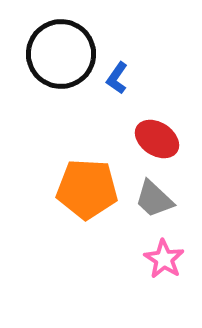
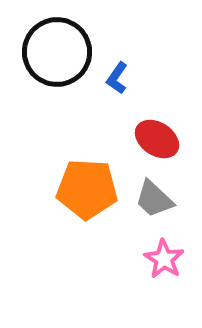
black circle: moved 4 px left, 2 px up
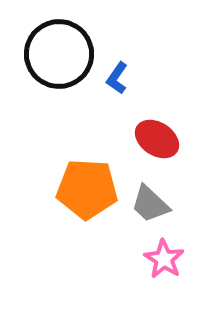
black circle: moved 2 px right, 2 px down
gray trapezoid: moved 4 px left, 5 px down
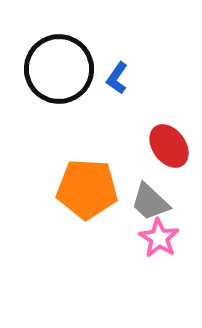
black circle: moved 15 px down
red ellipse: moved 12 px right, 7 px down; rotated 21 degrees clockwise
gray trapezoid: moved 2 px up
pink star: moved 5 px left, 21 px up
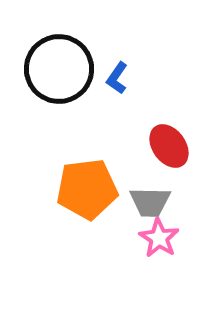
orange pentagon: rotated 10 degrees counterclockwise
gray trapezoid: rotated 42 degrees counterclockwise
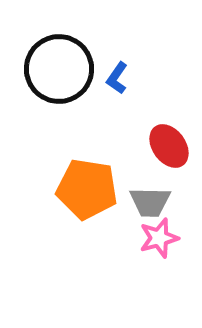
orange pentagon: rotated 16 degrees clockwise
pink star: rotated 24 degrees clockwise
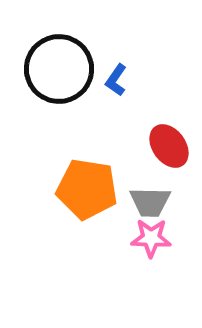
blue L-shape: moved 1 px left, 2 px down
pink star: moved 8 px left; rotated 18 degrees clockwise
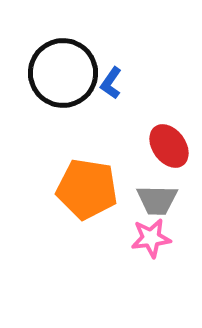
black circle: moved 4 px right, 4 px down
blue L-shape: moved 5 px left, 3 px down
gray trapezoid: moved 7 px right, 2 px up
pink star: rotated 9 degrees counterclockwise
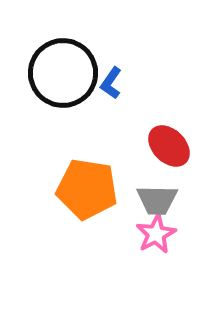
red ellipse: rotated 9 degrees counterclockwise
pink star: moved 5 px right, 4 px up; rotated 21 degrees counterclockwise
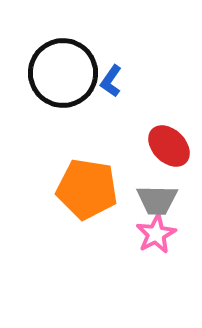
blue L-shape: moved 2 px up
